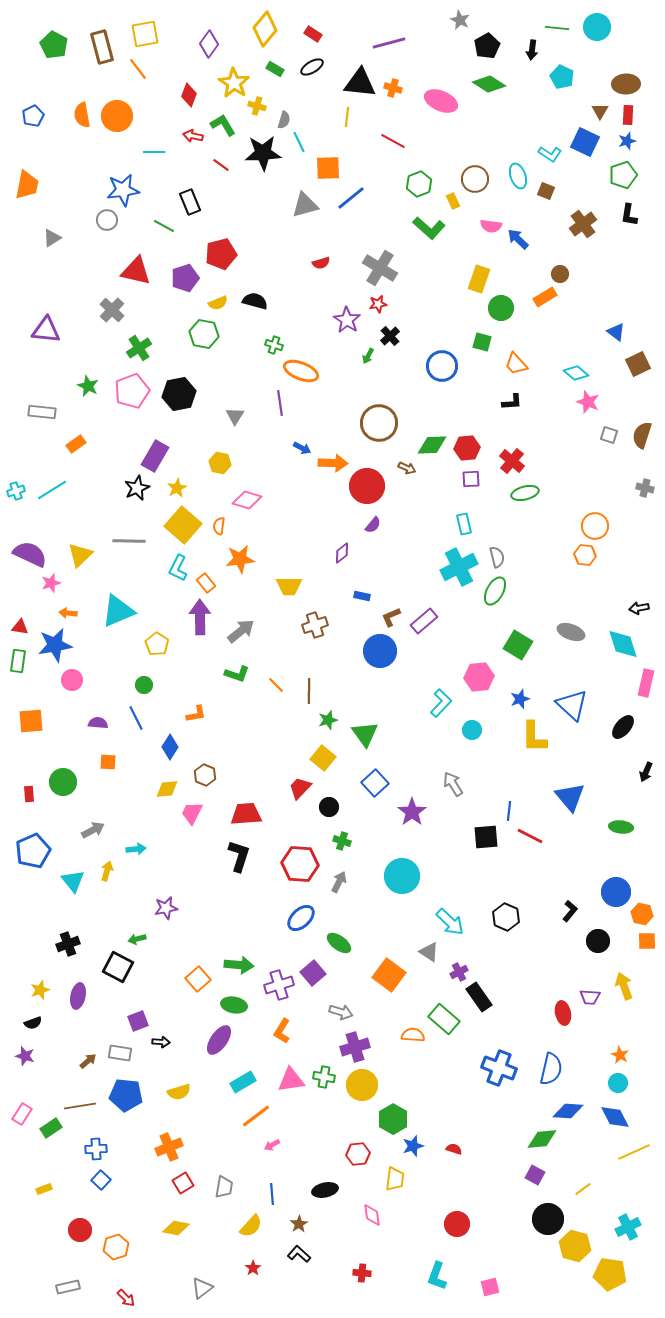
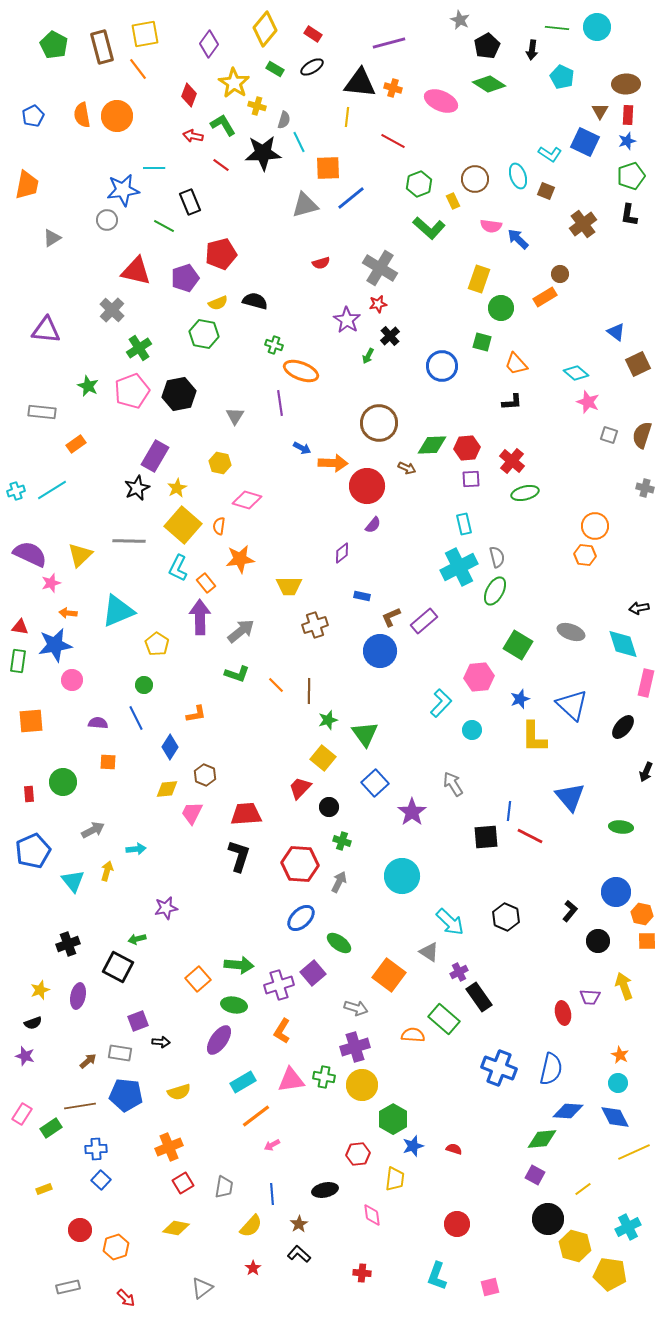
cyan line at (154, 152): moved 16 px down
green pentagon at (623, 175): moved 8 px right, 1 px down
gray arrow at (341, 1012): moved 15 px right, 4 px up
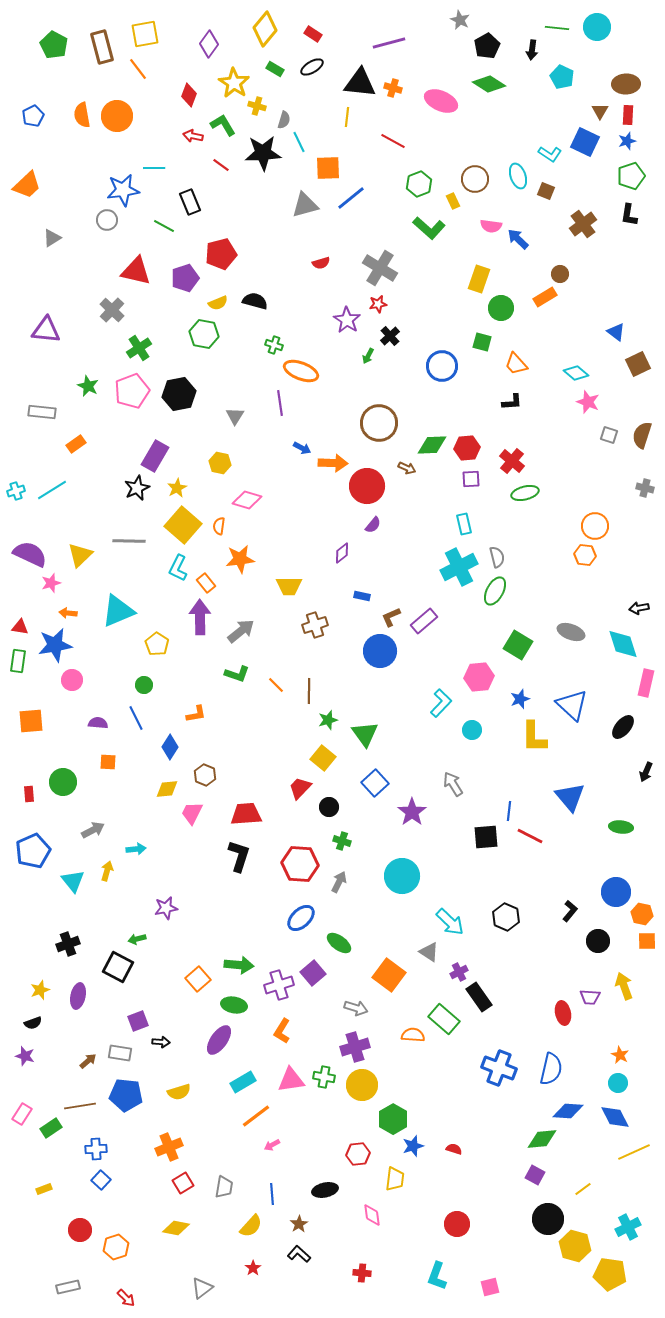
orange trapezoid at (27, 185): rotated 36 degrees clockwise
